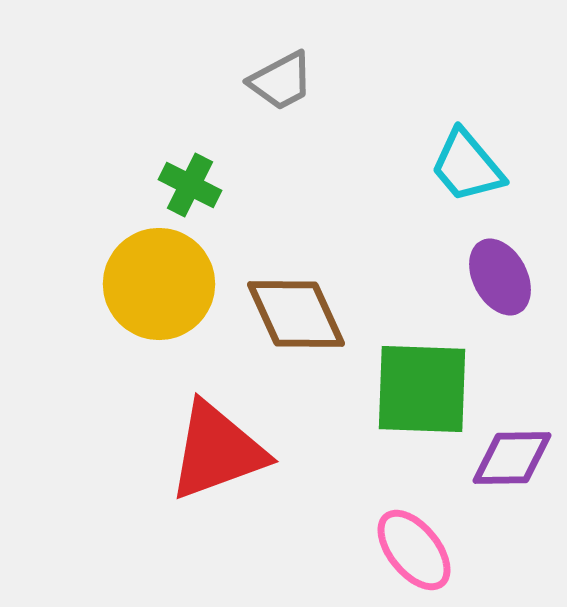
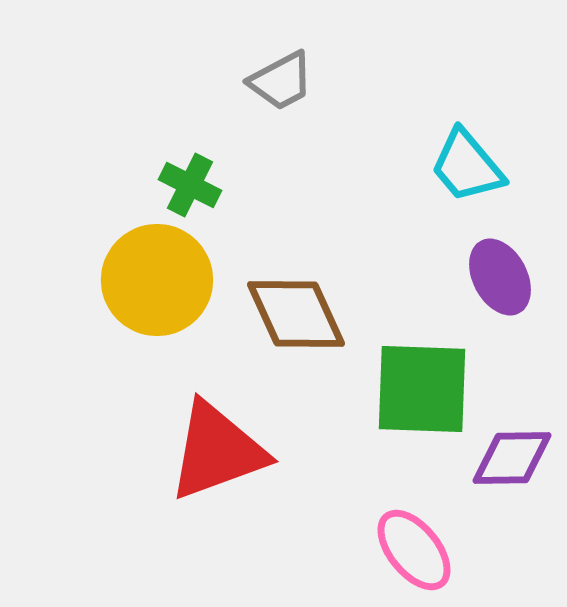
yellow circle: moved 2 px left, 4 px up
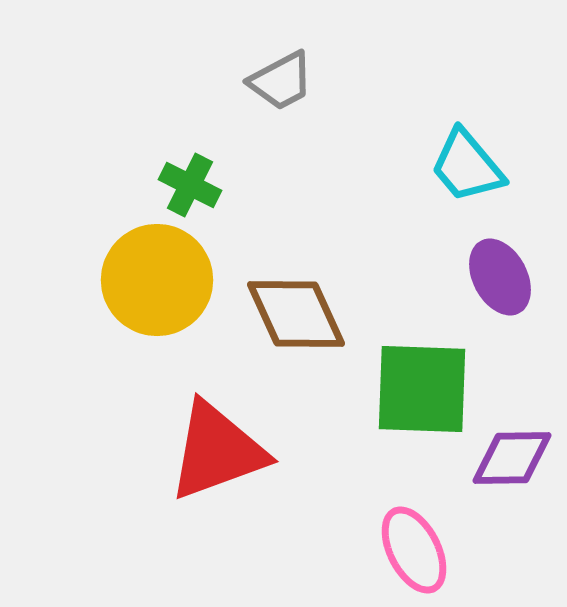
pink ellipse: rotated 12 degrees clockwise
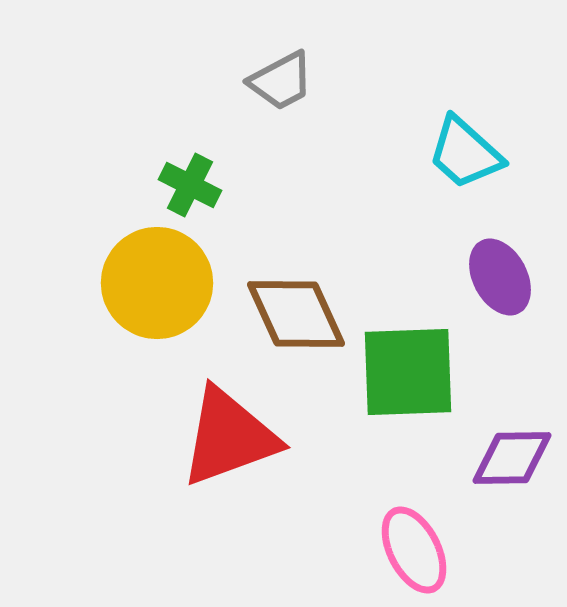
cyan trapezoid: moved 2 px left, 13 px up; rotated 8 degrees counterclockwise
yellow circle: moved 3 px down
green square: moved 14 px left, 17 px up; rotated 4 degrees counterclockwise
red triangle: moved 12 px right, 14 px up
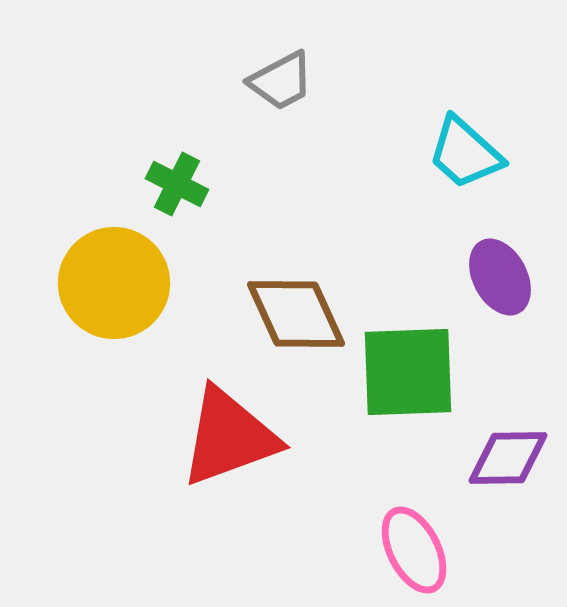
green cross: moved 13 px left, 1 px up
yellow circle: moved 43 px left
purple diamond: moved 4 px left
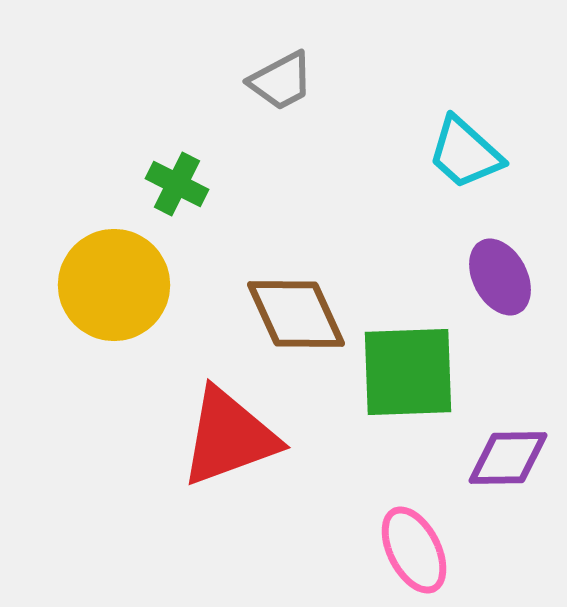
yellow circle: moved 2 px down
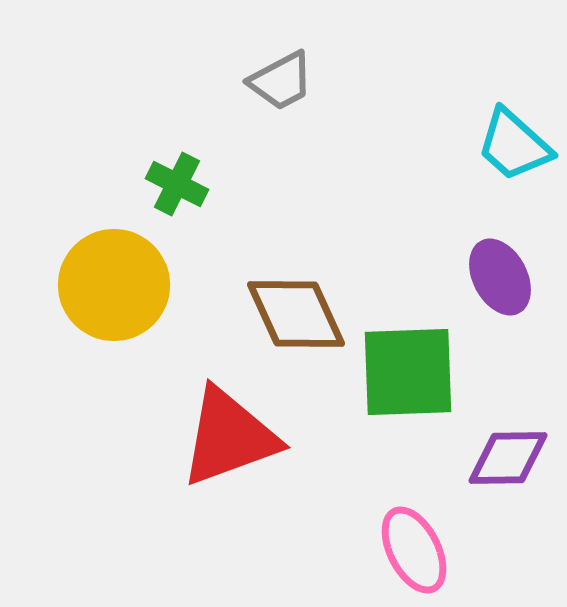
cyan trapezoid: moved 49 px right, 8 px up
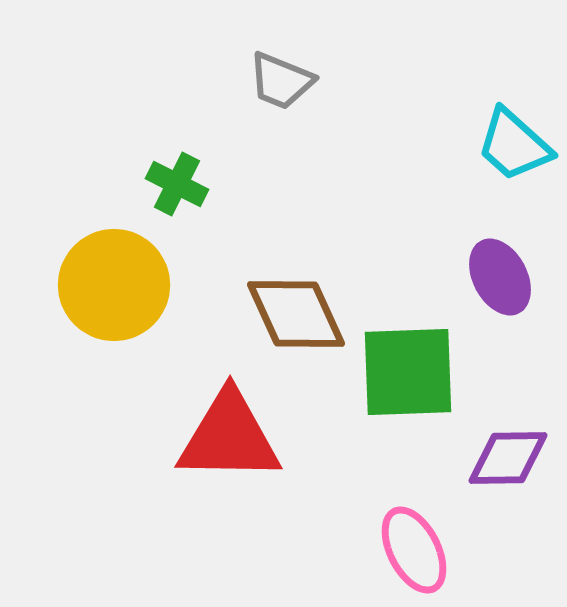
gray trapezoid: rotated 50 degrees clockwise
red triangle: rotated 21 degrees clockwise
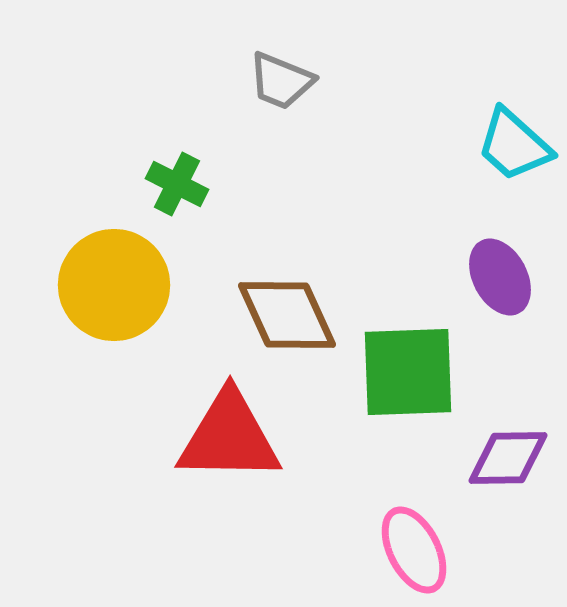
brown diamond: moved 9 px left, 1 px down
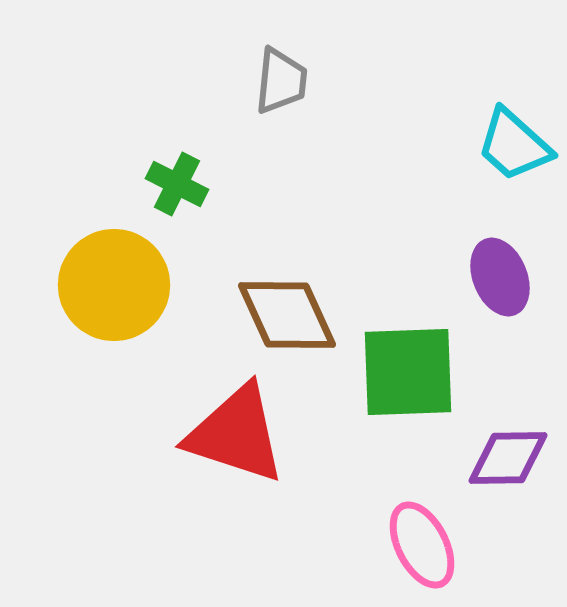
gray trapezoid: rotated 106 degrees counterclockwise
purple ellipse: rotated 6 degrees clockwise
red triangle: moved 7 px right, 3 px up; rotated 17 degrees clockwise
pink ellipse: moved 8 px right, 5 px up
